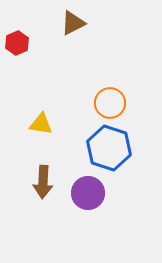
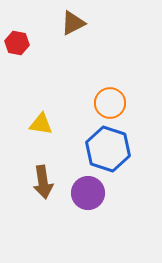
red hexagon: rotated 25 degrees counterclockwise
blue hexagon: moved 1 px left, 1 px down
brown arrow: rotated 12 degrees counterclockwise
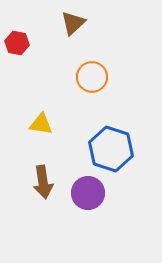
brown triangle: rotated 16 degrees counterclockwise
orange circle: moved 18 px left, 26 px up
blue hexagon: moved 3 px right
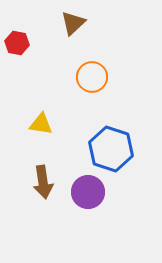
purple circle: moved 1 px up
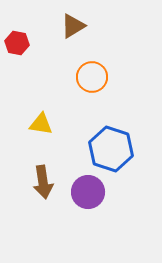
brown triangle: moved 3 px down; rotated 12 degrees clockwise
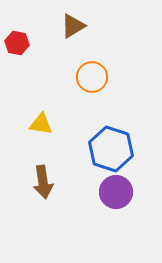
purple circle: moved 28 px right
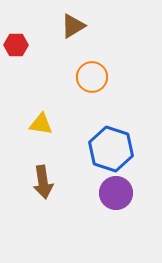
red hexagon: moved 1 px left, 2 px down; rotated 10 degrees counterclockwise
purple circle: moved 1 px down
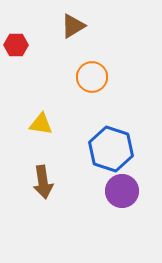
purple circle: moved 6 px right, 2 px up
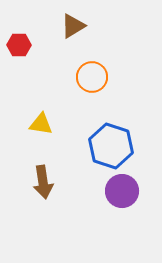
red hexagon: moved 3 px right
blue hexagon: moved 3 px up
